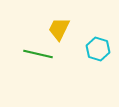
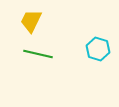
yellow trapezoid: moved 28 px left, 8 px up
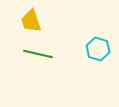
yellow trapezoid: rotated 45 degrees counterclockwise
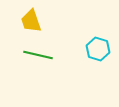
green line: moved 1 px down
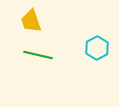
cyan hexagon: moved 1 px left, 1 px up; rotated 15 degrees clockwise
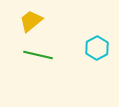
yellow trapezoid: rotated 70 degrees clockwise
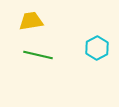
yellow trapezoid: rotated 30 degrees clockwise
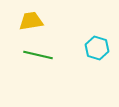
cyan hexagon: rotated 15 degrees counterclockwise
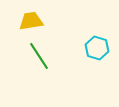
green line: moved 1 px right, 1 px down; rotated 44 degrees clockwise
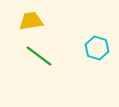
green line: rotated 20 degrees counterclockwise
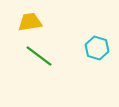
yellow trapezoid: moved 1 px left, 1 px down
